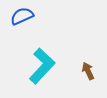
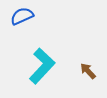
brown arrow: rotated 18 degrees counterclockwise
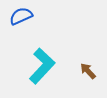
blue semicircle: moved 1 px left
